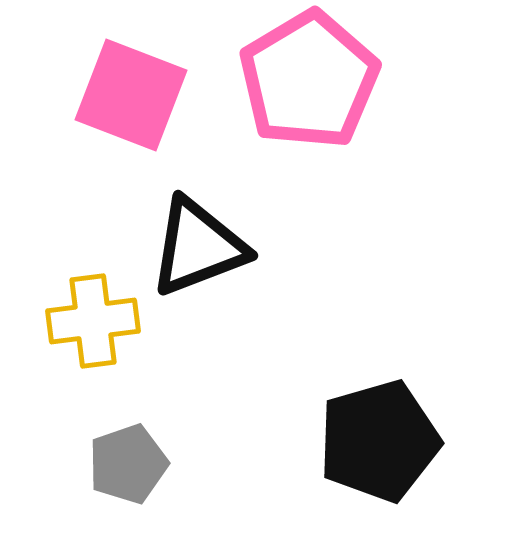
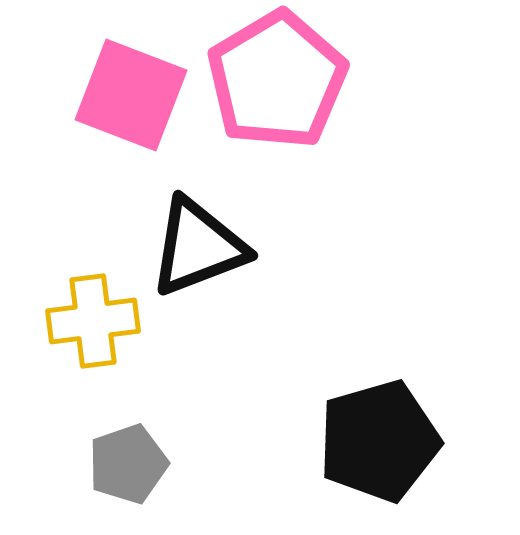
pink pentagon: moved 32 px left
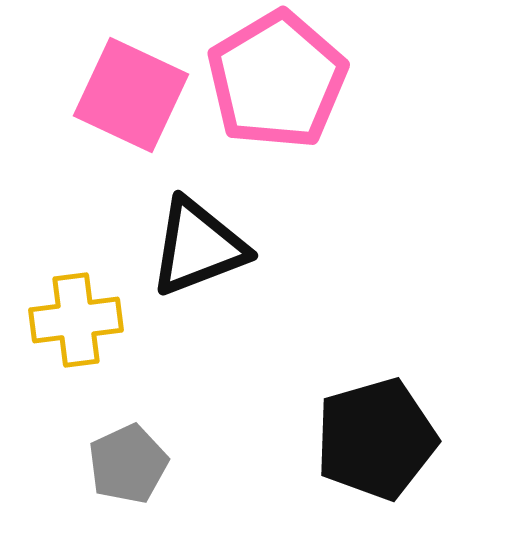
pink square: rotated 4 degrees clockwise
yellow cross: moved 17 px left, 1 px up
black pentagon: moved 3 px left, 2 px up
gray pentagon: rotated 6 degrees counterclockwise
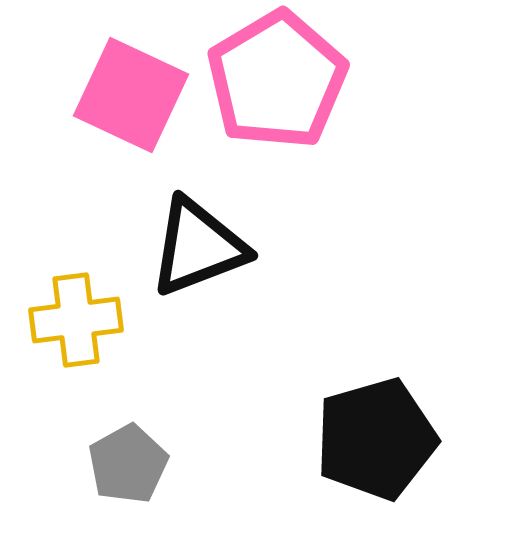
gray pentagon: rotated 4 degrees counterclockwise
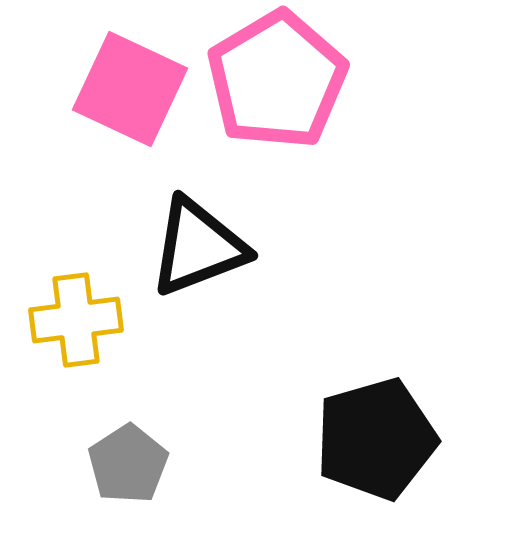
pink square: moved 1 px left, 6 px up
gray pentagon: rotated 4 degrees counterclockwise
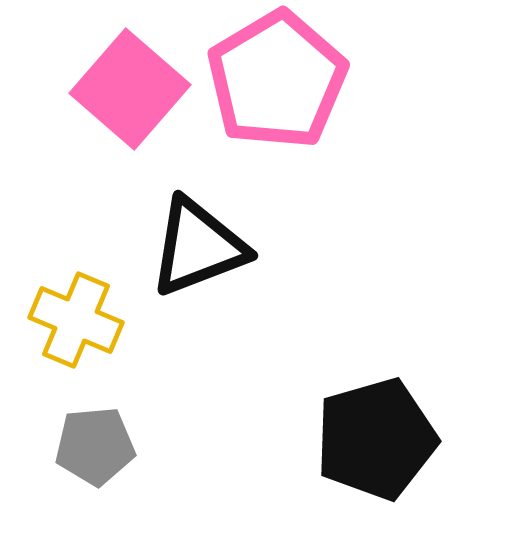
pink square: rotated 16 degrees clockwise
yellow cross: rotated 30 degrees clockwise
gray pentagon: moved 33 px left, 18 px up; rotated 28 degrees clockwise
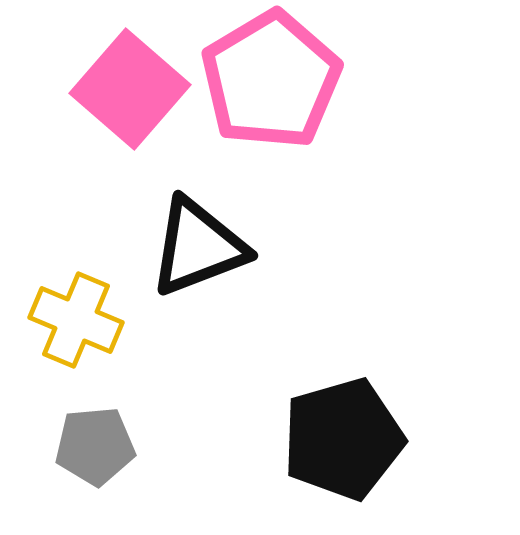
pink pentagon: moved 6 px left
black pentagon: moved 33 px left
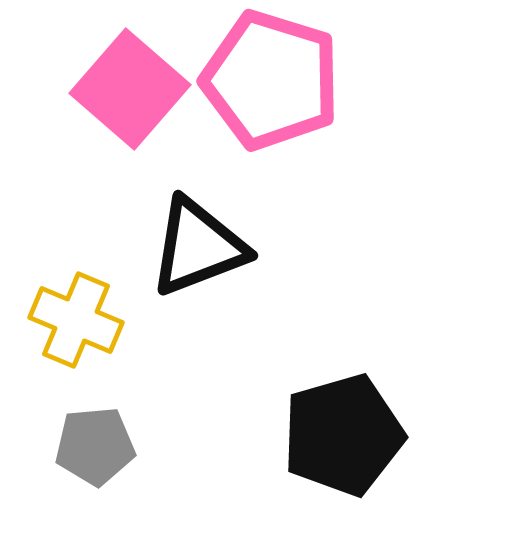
pink pentagon: rotated 24 degrees counterclockwise
black pentagon: moved 4 px up
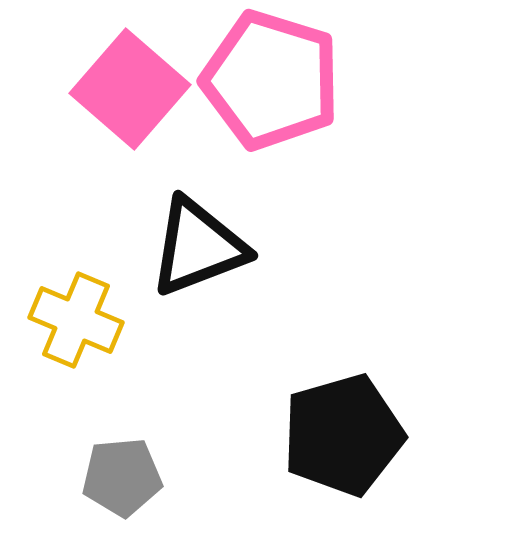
gray pentagon: moved 27 px right, 31 px down
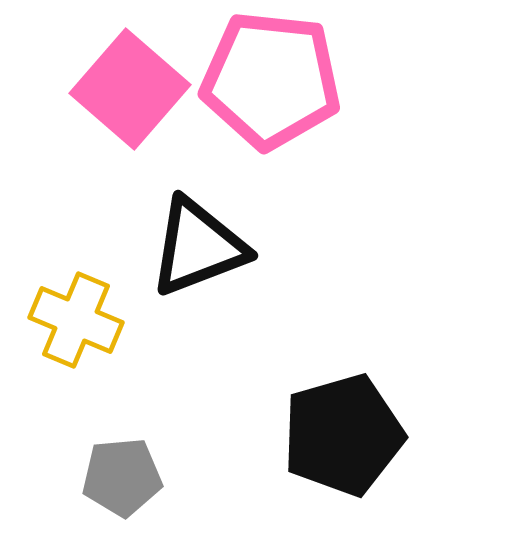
pink pentagon: rotated 11 degrees counterclockwise
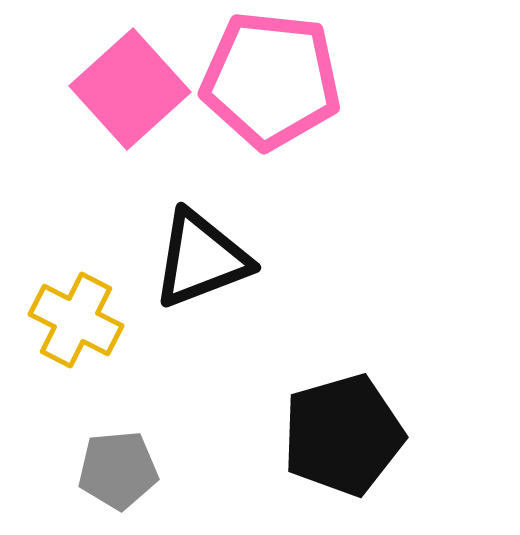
pink square: rotated 7 degrees clockwise
black triangle: moved 3 px right, 12 px down
yellow cross: rotated 4 degrees clockwise
gray pentagon: moved 4 px left, 7 px up
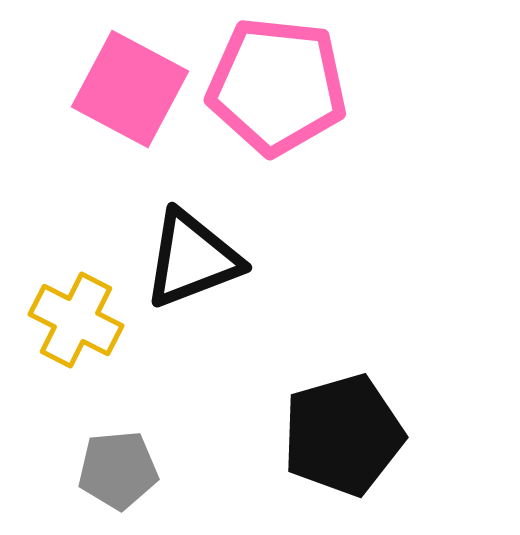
pink pentagon: moved 6 px right, 6 px down
pink square: rotated 20 degrees counterclockwise
black triangle: moved 9 px left
